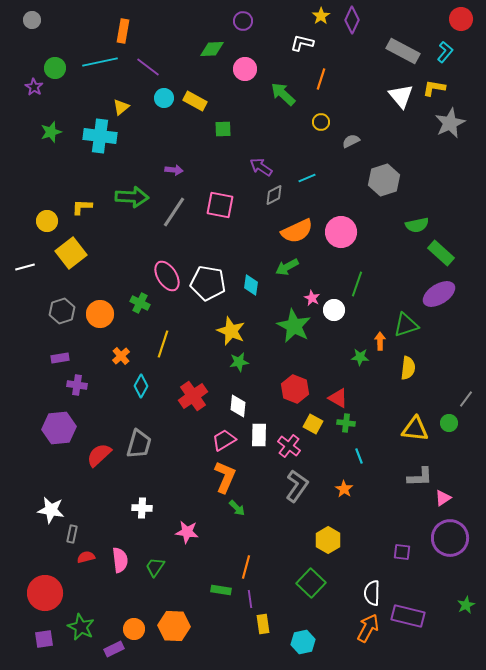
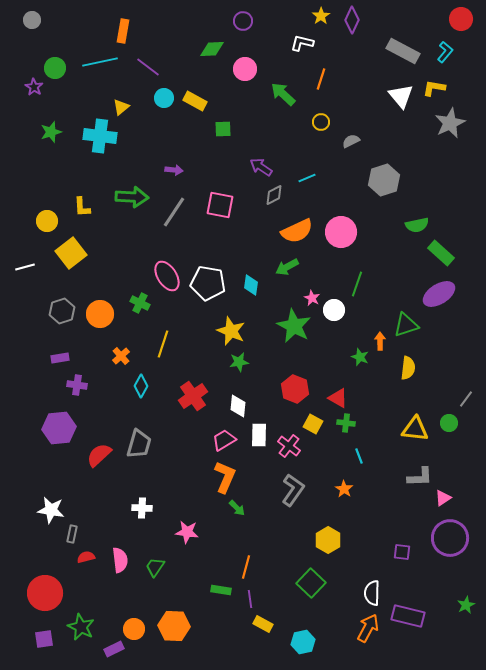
yellow L-shape at (82, 207): rotated 95 degrees counterclockwise
green star at (360, 357): rotated 18 degrees clockwise
gray L-shape at (297, 486): moved 4 px left, 4 px down
yellow rectangle at (263, 624): rotated 54 degrees counterclockwise
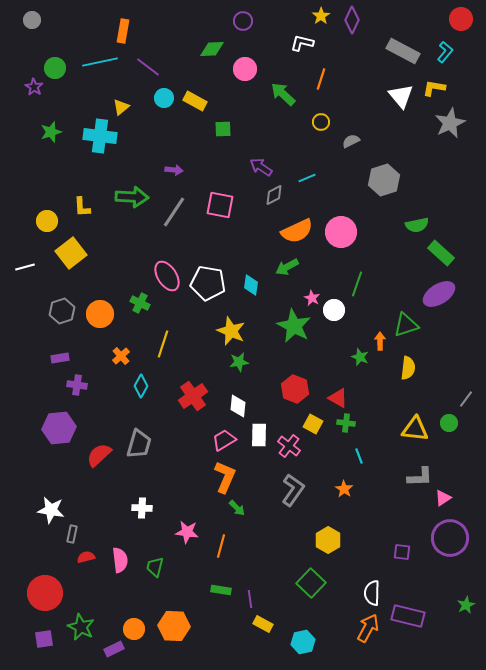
green trapezoid at (155, 567): rotated 20 degrees counterclockwise
orange line at (246, 567): moved 25 px left, 21 px up
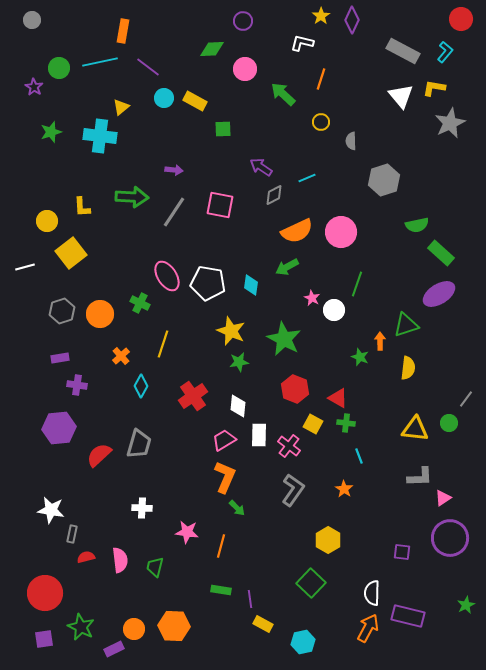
green circle at (55, 68): moved 4 px right
gray semicircle at (351, 141): rotated 66 degrees counterclockwise
green star at (294, 326): moved 10 px left, 13 px down
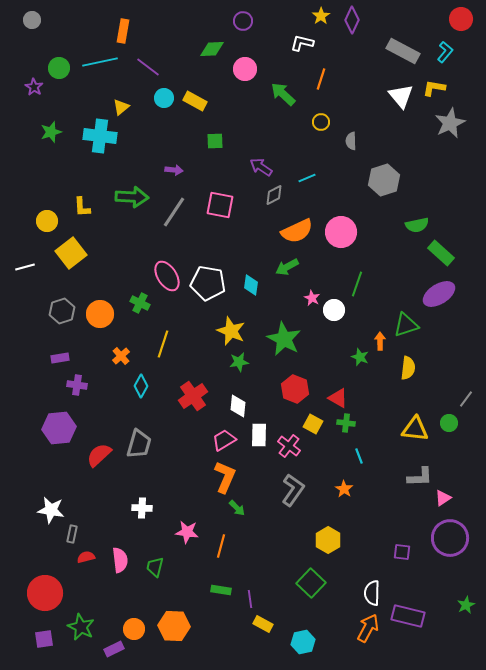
green square at (223, 129): moved 8 px left, 12 px down
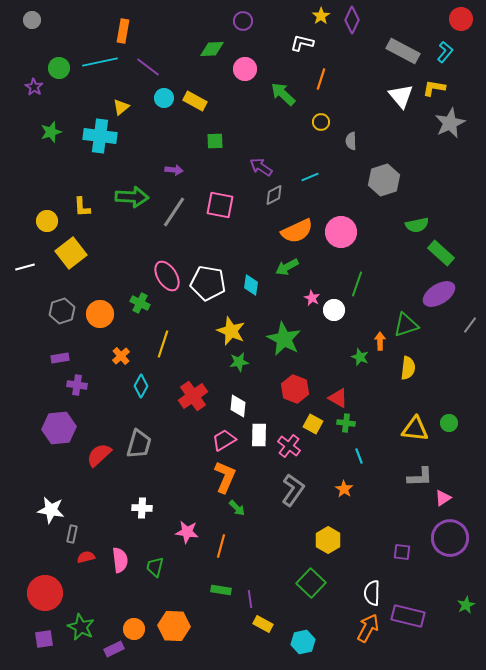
cyan line at (307, 178): moved 3 px right, 1 px up
gray line at (466, 399): moved 4 px right, 74 px up
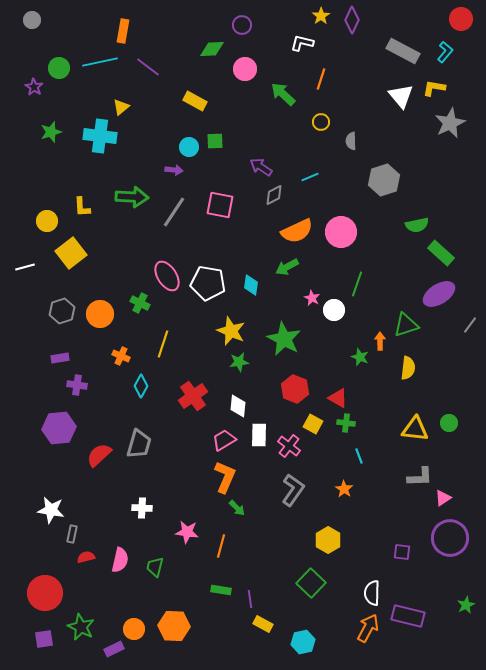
purple circle at (243, 21): moved 1 px left, 4 px down
cyan circle at (164, 98): moved 25 px right, 49 px down
orange cross at (121, 356): rotated 24 degrees counterclockwise
pink semicircle at (120, 560): rotated 20 degrees clockwise
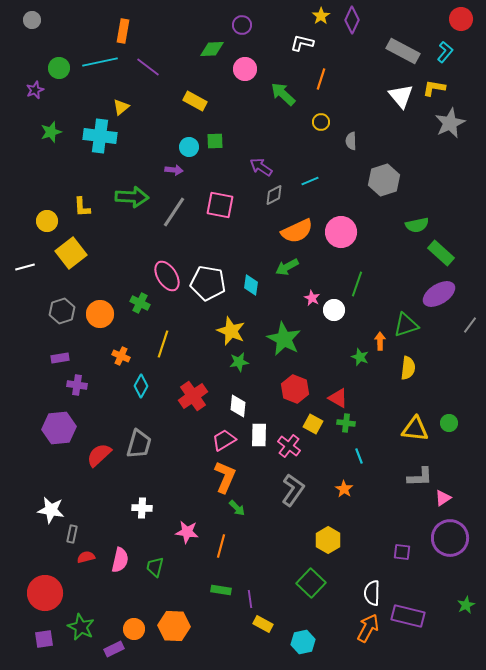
purple star at (34, 87): moved 1 px right, 3 px down; rotated 18 degrees clockwise
cyan line at (310, 177): moved 4 px down
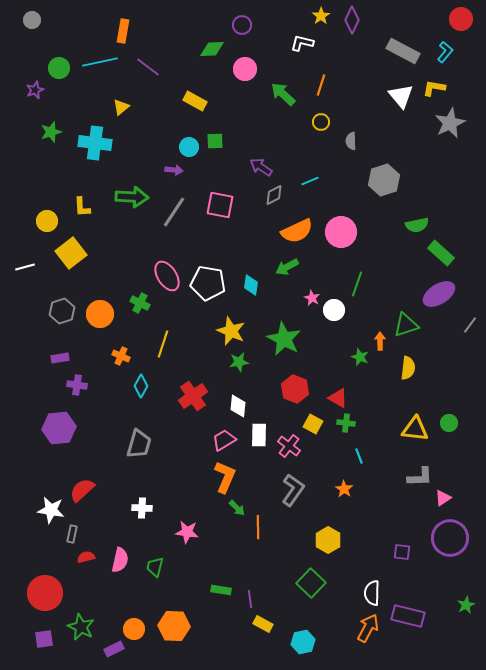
orange line at (321, 79): moved 6 px down
cyan cross at (100, 136): moved 5 px left, 7 px down
red semicircle at (99, 455): moved 17 px left, 35 px down
orange line at (221, 546): moved 37 px right, 19 px up; rotated 15 degrees counterclockwise
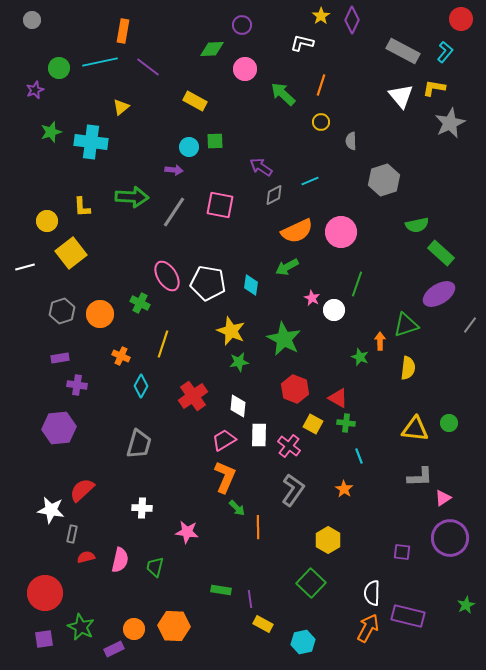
cyan cross at (95, 143): moved 4 px left, 1 px up
